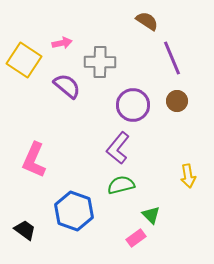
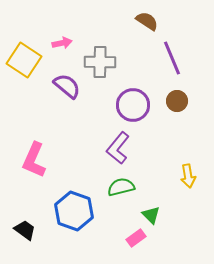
green semicircle: moved 2 px down
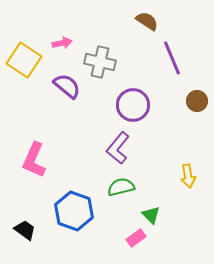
gray cross: rotated 12 degrees clockwise
brown circle: moved 20 px right
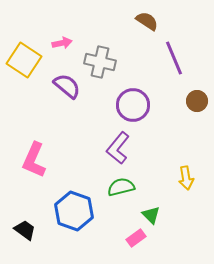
purple line: moved 2 px right
yellow arrow: moved 2 px left, 2 px down
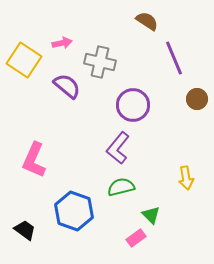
brown circle: moved 2 px up
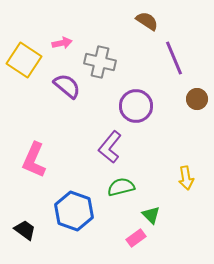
purple circle: moved 3 px right, 1 px down
purple L-shape: moved 8 px left, 1 px up
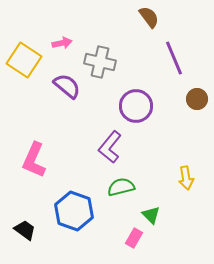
brown semicircle: moved 2 px right, 4 px up; rotated 20 degrees clockwise
pink rectangle: moved 2 px left; rotated 24 degrees counterclockwise
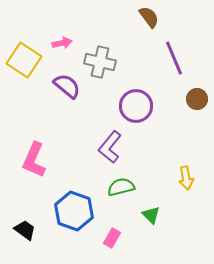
pink rectangle: moved 22 px left
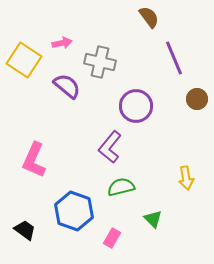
green triangle: moved 2 px right, 4 px down
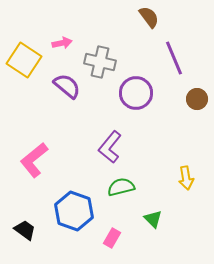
purple circle: moved 13 px up
pink L-shape: rotated 27 degrees clockwise
